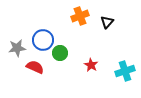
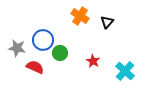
orange cross: rotated 36 degrees counterclockwise
gray star: rotated 18 degrees clockwise
red star: moved 2 px right, 4 px up
cyan cross: rotated 30 degrees counterclockwise
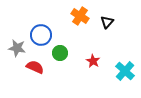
blue circle: moved 2 px left, 5 px up
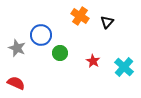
gray star: rotated 12 degrees clockwise
red semicircle: moved 19 px left, 16 px down
cyan cross: moved 1 px left, 4 px up
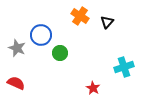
red star: moved 27 px down
cyan cross: rotated 30 degrees clockwise
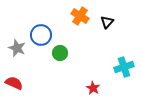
red semicircle: moved 2 px left
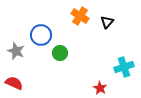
gray star: moved 1 px left, 3 px down
red star: moved 7 px right
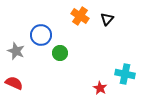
black triangle: moved 3 px up
cyan cross: moved 1 px right, 7 px down; rotated 30 degrees clockwise
